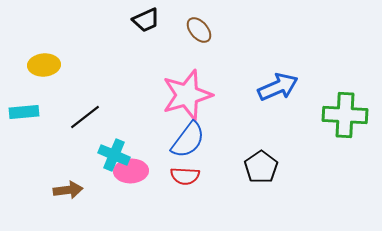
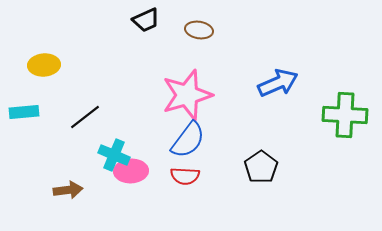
brown ellipse: rotated 40 degrees counterclockwise
blue arrow: moved 4 px up
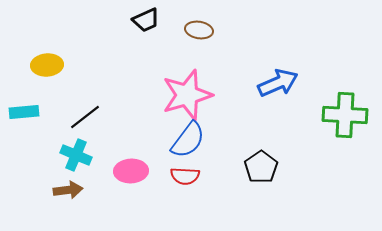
yellow ellipse: moved 3 px right
cyan cross: moved 38 px left
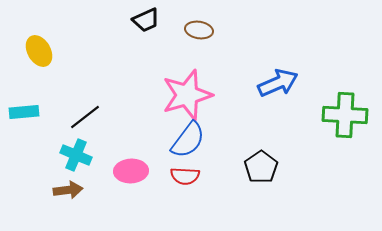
yellow ellipse: moved 8 px left, 14 px up; rotated 64 degrees clockwise
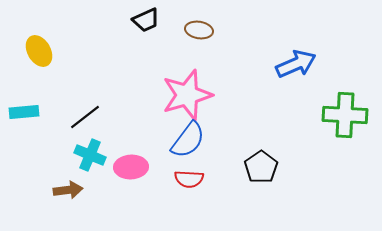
blue arrow: moved 18 px right, 19 px up
cyan cross: moved 14 px right
pink ellipse: moved 4 px up
red semicircle: moved 4 px right, 3 px down
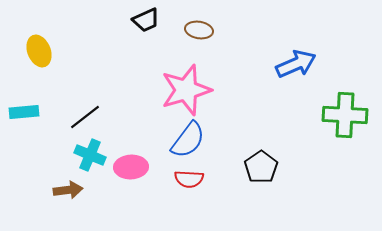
yellow ellipse: rotated 8 degrees clockwise
pink star: moved 1 px left, 5 px up
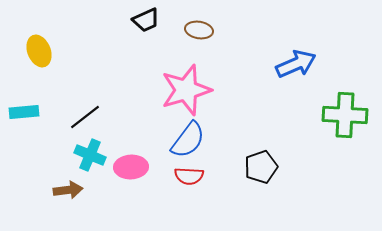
black pentagon: rotated 16 degrees clockwise
red semicircle: moved 3 px up
